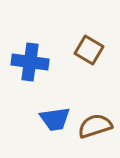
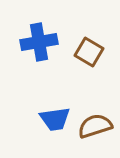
brown square: moved 2 px down
blue cross: moved 9 px right, 20 px up; rotated 18 degrees counterclockwise
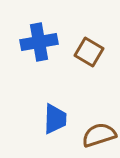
blue trapezoid: rotated 80 degrees counterclockwise
brown semicircle: moved 4 px right, 9 px down
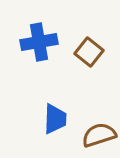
brown square: rotated 8 degrees clockwise
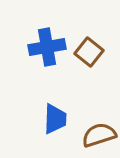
blue cross: moved 8 px right, 5 px down
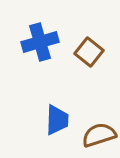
blue cross: moved 7 px left, 5 px up; rotated 6 degrees counterclockwise
blue trapezoid: moved 2 px right, 1 px down
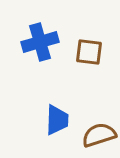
brown square: rotated 32 degrees counterclockwise
